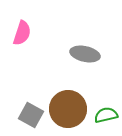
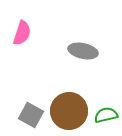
gray ellipse: moved 2 px left, 3 px up
brown circle: moved 1 px right, 2 px down
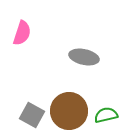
gray ellipse: moved 1 px right, 6 px down
gray square: moved 1 px right
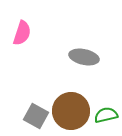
brown circle: moved 2 px right
gray square: moved 4 px right, 1 px down
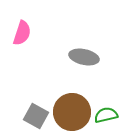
brown circle: moved 1 px right, 1 px down
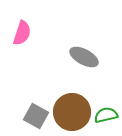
gray ellipse: rotated 16 degrees clockwise
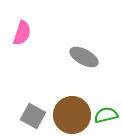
brown circle: moved 3 px down
gray square: moved 3 px left
